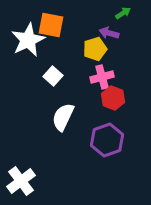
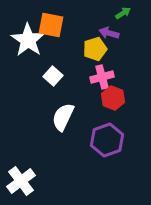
white star: rotated 12 degrees counterclockwise
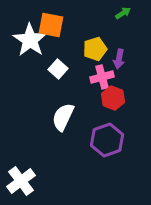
purple arrow: moved 10 px right, 26 px down; rotated 96 degrees counterclockwise
white star: moved 2 px right
white square: moved 5 px right, 7 px up
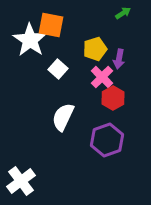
pink cross: rotated 30 degrees counterclockwise
red hexagon: rotated 10 degrees clockwise
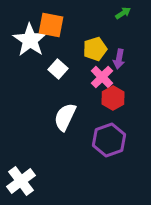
white semicircle: moved 2 px right
purple hexagon: moved 2 px right
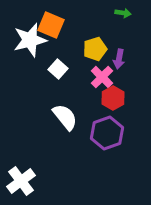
green arrow: rotated 42 degrees clockwise
orange square: rotated 12 degrees clockwise
white star: rotated 24 degrees clockwise
white semicircle: rotated 116 degrees clockwise
purple hexagon: moved 2 px left, 7 px up
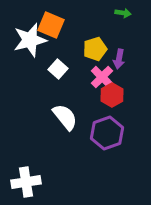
red hexagon: moved 1 px left, 3 px up
white cross: moved 5 px right, 1 px down; rotated 28 degrees clockwise
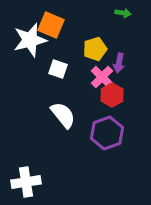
purple arrow: moved 4 px down
white square: rotated 24 degrees counterclockwise
white semicircle: moved 2 px left, 2 px up
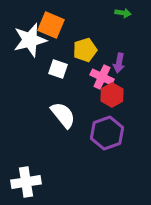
yellow pentagon: moved 10 px left, 1 px down
pink cross: rotated 20 degrees counterclockwise
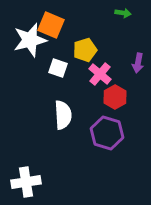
purple arrow: moved 19 px right
white square: moved 1 px up
pink cross: moved 2 px left, 3 px up; rotated 15 degrees clockwise
red hexagon: moved 3 px right, 2 px down
white semicircle: rotated 36 degrees clockwise
purple hexagon: rotated 24 degrees counterclockwise
